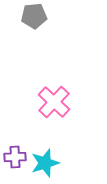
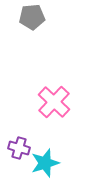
gray pentagon: moved 2 px left, 1 px down
purple cross: moved 4 px right, 9 px up; rotated 20 degrees clockwise
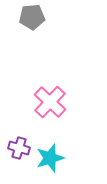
pink cross: moved 4 px left
cyan star: moved 5 px right, 5 px up
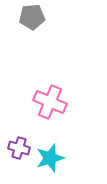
pink cross: rotated 20 degrees counterclockwise
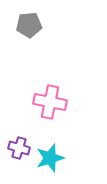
gray pentagon: moved 3 px left, 8 px down
pink cross: rotated 12 degrees counterclockwise
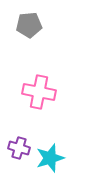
pink cross: moved 11 px left, 10 px up
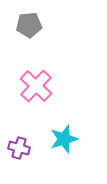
pink cross: moved 3 px left, 6 px up; rotated 32 degrees clockwise
cyan star: moved 14 px right, 19 px up
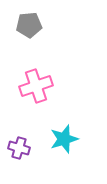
pink cross: rotated 28 degrees clockwise
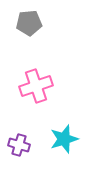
gray pentagon: moved 2 px up
purple cross: moved 3 px up
